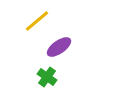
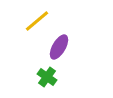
purple ellipse: rotated 25 degrees counterclockwise
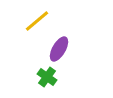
purple ellipse: moved 2 px down
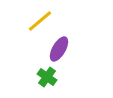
yellow line: moved 3 px right
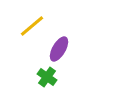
yellow line: moved 8 px left, 5 px down
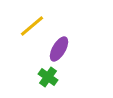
green cross: moved 1 px right
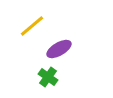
purple ellipse: rotated 30 degrees clockwise
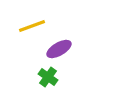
yellow line: rotated 20 degrees clockwise
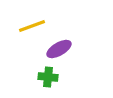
green cross: rotated 30 degrees counterclockwise
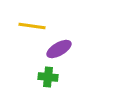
yellow line: rotated 28 degrees clockwise
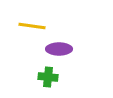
purple ellipse: rotated 30 degrees clockwise
